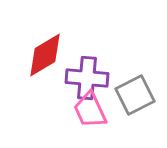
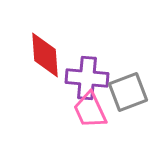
red diamond: rotated 63 degrees counterclockwise
gray square: moved 7 px left, 3 px up; rotated 6 degrees clockwise
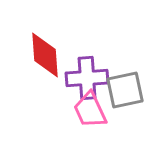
purple cross: rotated 9 degrees counterclockwise
gray square: moved 3 px left, 2 px up; rotated 9 degrees clockwise
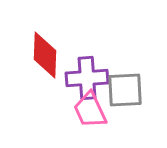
red diamond: rotated 6 degrees clockwise
gray square: rotated 9 degrees clockwise
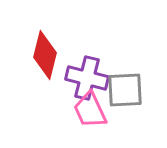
red diamond: rotated 12 degrees clockwise
purple cross: rotated 18 degrees clockwise
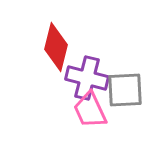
red diamond: moved 11 px right, 8 px up
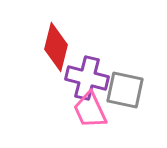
gray square: rotated 15 degrees clockwise
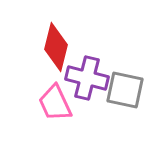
pink trapezoid: moved 35 px left, 7 px up
